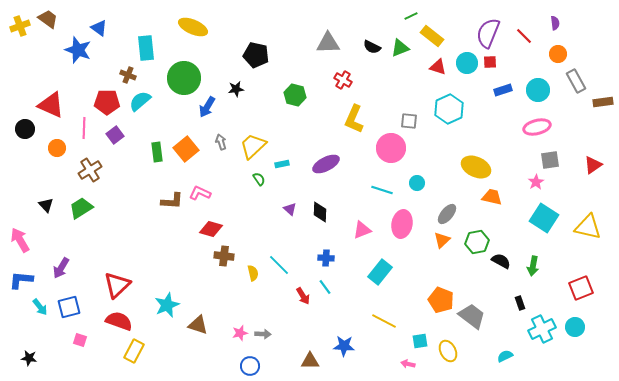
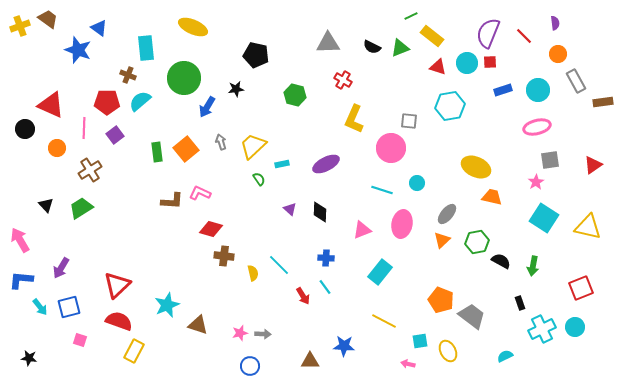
cyan hexagon at (449, 109): moved 1 px right, 3 px up; rotated 16 degrees clockwise
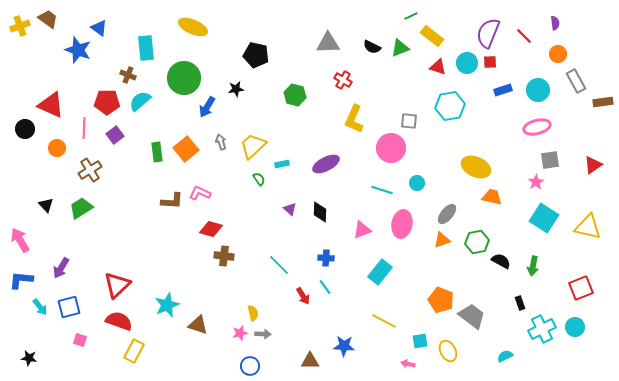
orange triangle at (442, 240): rotated 24 degrees clockwise
yellow semicircle at (253, 273): moved 40 px down
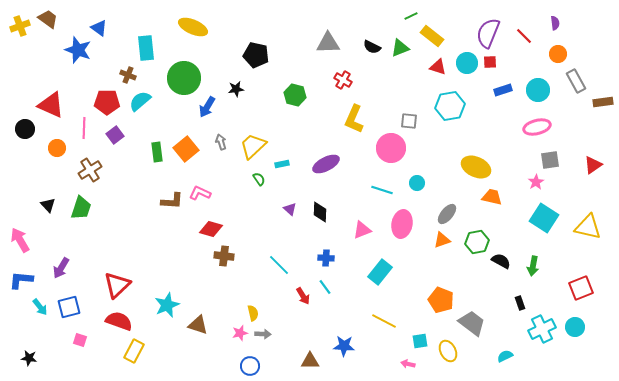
black triangle at (46, 205): moved 2 px right
green trapezoid at (81, 208): rotated 140 degrees clockwise
gray trapezoid at (472, 316): moved 7 px down
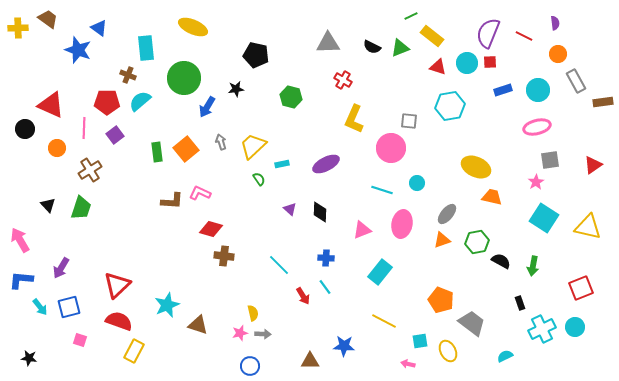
yellow cross at (20, 26): moved 2 px left, 2 px down; rotated 18 degrees clockwise
red line at (524, 36): rotated 18 degrees counterclockwise
green hexagon at (295, 95): moved 4 px left, 2 px down
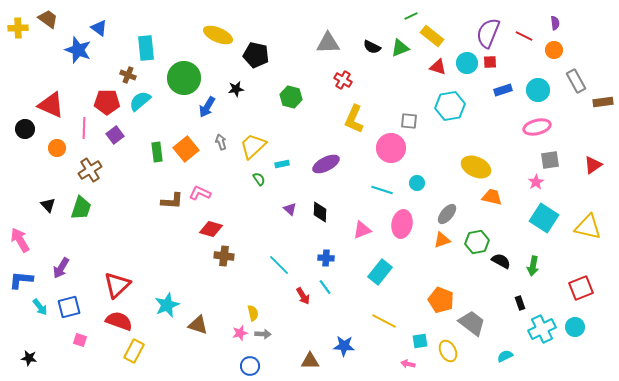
yellow ellipse at (193, 27): moved 25 px right, 8 px down
orange circle at (558, 54): moved 4 px left, 4 px up
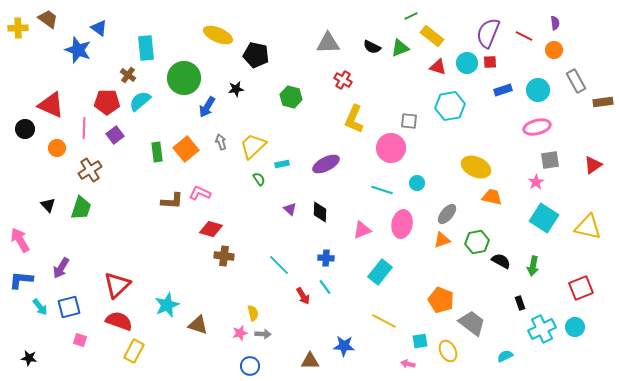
brown cross at (128, 75): rotated 14 degrees clockwise
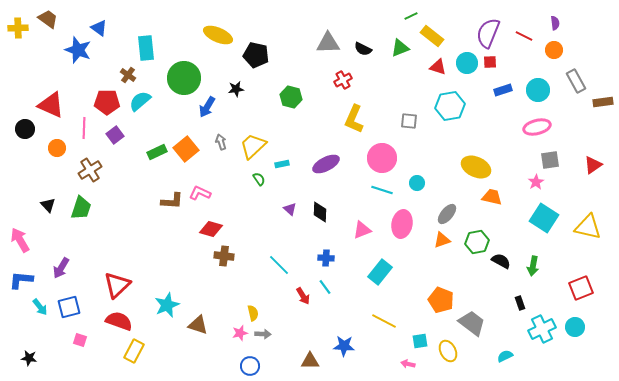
black semicircle at (372, 47): moved 9 px left, 2 px down
red cross at (343, 80): rotated 30 degrees clockwise
pink circle at (391, 148): moved 9 px left, 10 px down
green rectangle at (157, 152): rotated 72 degrees clockwise
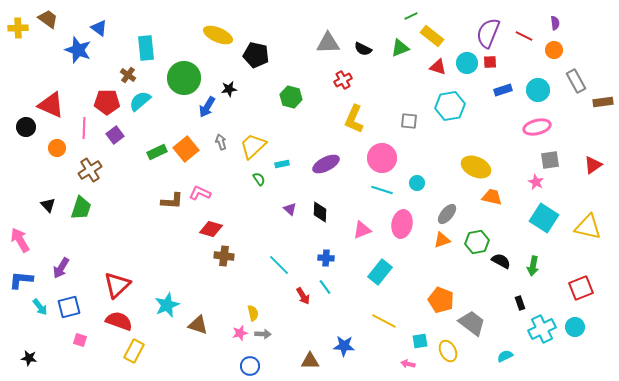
black star at (236, 89): moved 7 px left
black circle at (25, 129): moved 1 px right, 2 px up
pink star at (536, 182): rotated 14 degrees counterclockwise
